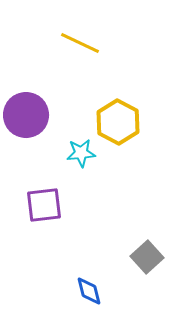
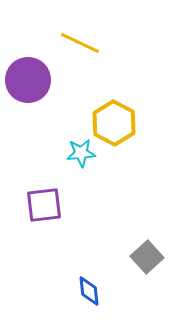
purple circle: moved 2 px right, 35 px up
yellow hexagon: moved 4 px left, 1 px down
blue diamond: rotated 8 degrees clockwise
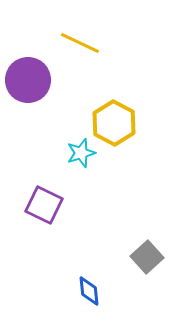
cyan star: rotated 12 degrees counterclockwise
purple square: rotated 33 degrees clockwise
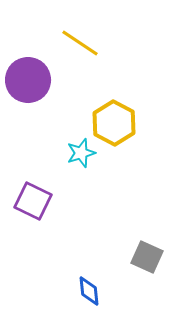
yellow line: rotated 9 degrees clockwise
purple square: moved 11 px left, 4 px up
gray square: rotated 24 degrees counterclockwise
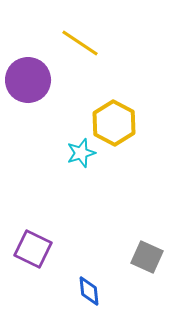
purple square: moved 48 px down
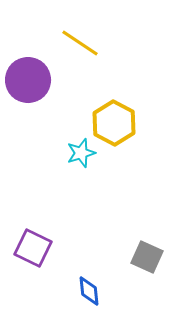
purple square: moved 1 px up
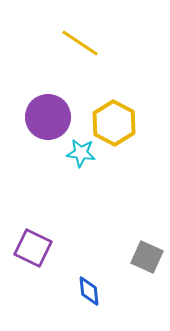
purple circle: moved 20 px right, 37 px down
cyan star: rotated 24 degrees clockwise
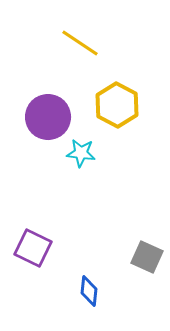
yellow hexagon: moved 3 px right, 18 px up
blue diamond: rotated 12 degrees clockwise
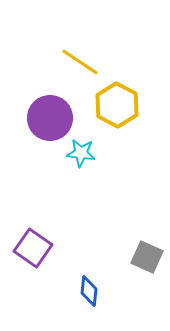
yellow line: moved 19 px down
purple circle: moved 2 px right, 1 px down
purple square: rotated 9 degrees clockwise
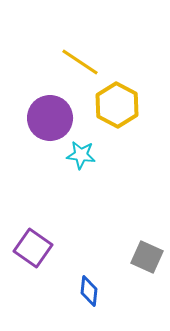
cyan star: moved 2 px down
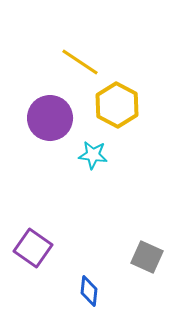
cyan star: moved 12 px right
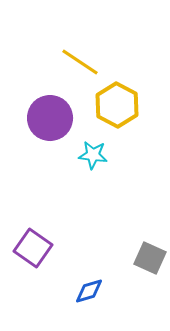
gray square: moved 3 px right, 1 px down
blue diamond: rotated 68 degrees clockwise
